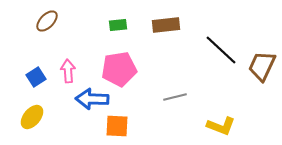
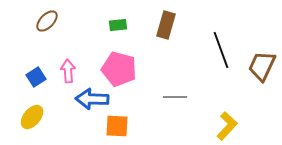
brown rectangle: rotated 68 degrees counterclockwise
black line: rotated 27 degrees clockwise
pink pentagon: rotated 24 degrees clockwise
gray line: rotated 15 degrees clockwise
yellow L-shape: moved 6 px right; rotated 68 degrees counterclockwise
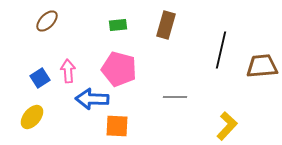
black line: rotated 33 degrees clockwise
brown trapezoid: rotated 60 degrees clockwise
blue square: moved 4 px right, 1 px down
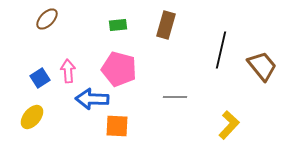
brown ellipse: moved 2 px up
brown trapezoid: rotated 56 degrees clockwise
yellow L-shape: moved 2 px right, 1 px up
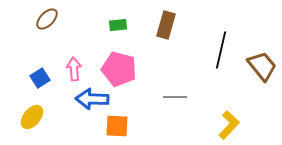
pink arrow: moved 6 px right, 2 px up
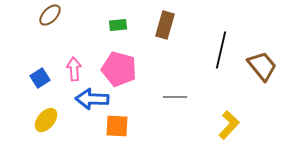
brown ellipse: moved 3 px right, 4 px up
brown rectangle: moved 1 px left
yellow ellipse: moved 14 px right, 3 px down
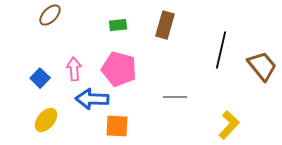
blue square: rotated 12 degrees counterclockwise
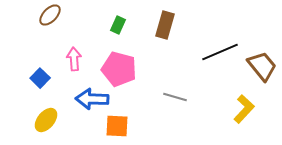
green rectangle: rotated 60 degrees counterclockwise
black line: moved 1 px left, 2 px down; rotated 54 degrees clockwise
pink arrow: moved 10 px up
gray line: rotated 15 degrees clockwise
yellow L-shape: moved 15 px right, 16 px up
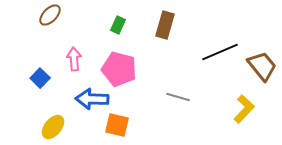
gray line: moved 3 px right
yellow ellipse: moved 7 px right, 7 px down
orange square: moved 1 px up; rotated 10 degrees clockwise
